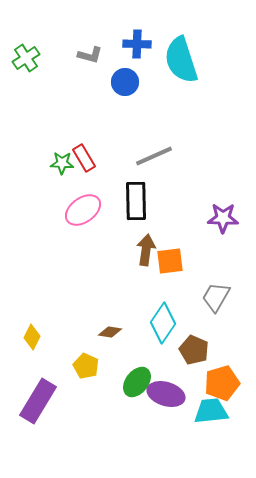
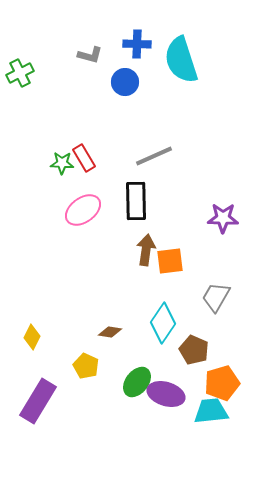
green cross: moved 6 px left, 15 px down; rotated 8 degrees clockwise
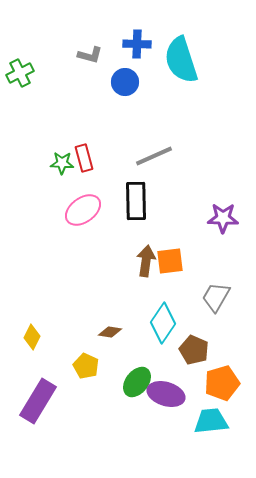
red rectangle: rotated 16 degrees clockwise
brown arrow: moved 11 px down
cyan trapezoid: moved 10 px down
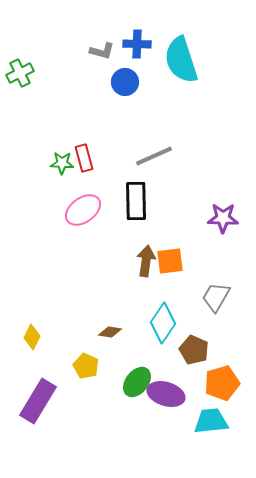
gray L-shape: moved 12 px right, 4 px up
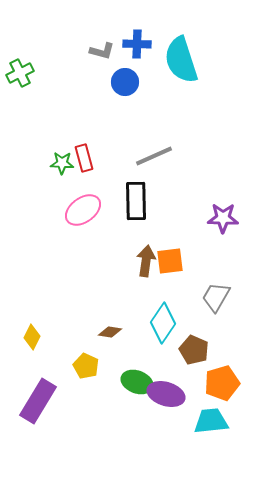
green ellipse: rotated 72 degrees clockwise
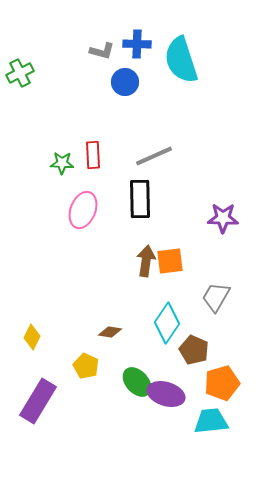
red rectangle: moved 9 px right, 3 px up; rotated 12 degrees clockwise
black rectangle: moved 4 px right, 2 px up
pink ellipse: rotated 33 degrees counterclockwise
cyan diamond: moved 4 px right
green ellipse: rotated 28 degrees clockwise
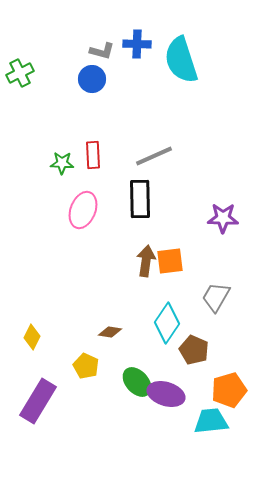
blue circle: moved 33 px left, 3 px up
orange pentagon: moved 7 px right, 7 px down
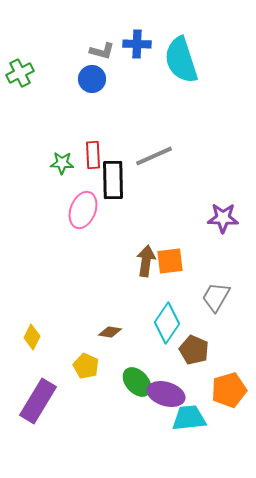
black rectangle: moved 27 px left, 19 px up
cyan trapezoid: moved 22 px left, 3 px up
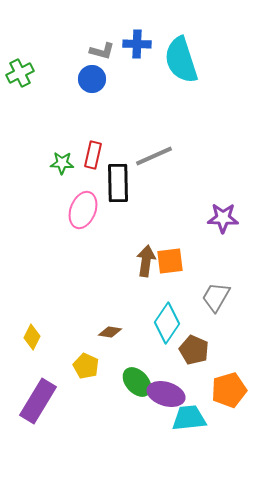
red rectangle: rotated 16 degrees clockwise
black rectangle: moved 5 px right, 3 px down
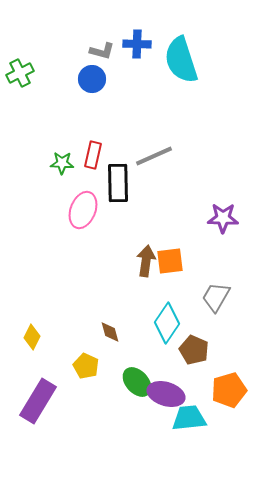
brown diamond: rotated 65 degrees clockwise
